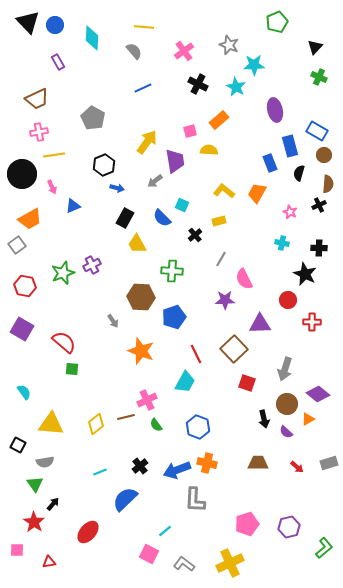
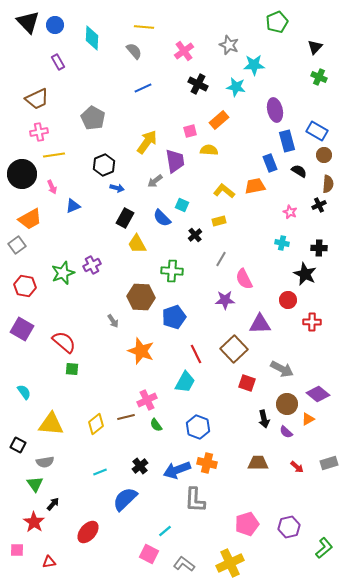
cyan star at (236, 87): rotated 18 degrees counterclockwise
blue rectangle at (290, 146): moved 3 px left, 5 px up
black semicircle at (299, 173): moved 2 px up; rotated 105 degrees clockwise
orange trapezoid at (257, 193): moved 2 px left, 7 px up; rotated 50 degrees clockwise
gray arrow at (285, 369): moved 3 px left; rotated 80 degrees counterclockwise
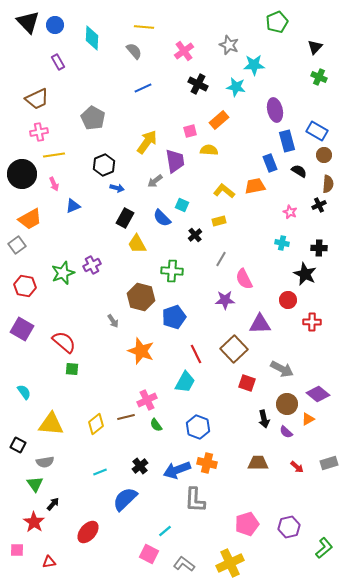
pink arrow at (52, 187): moved 2 px right, 3 px up
brown hexagon at (141, 297): rotated 12 degrees clockwise
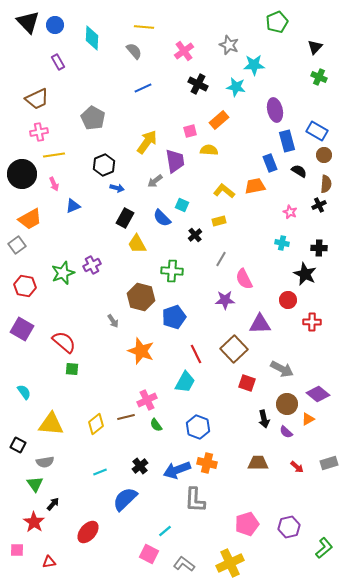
brown semicircle at (328, 184): moved 2 px left
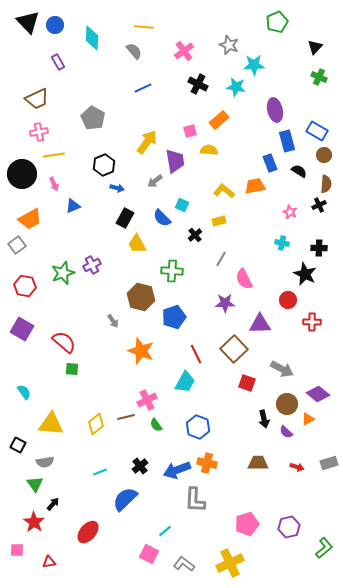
purple star at (225, 300): moved 3 px down
red arrow at (297, 467): rotated 24 degrees counterclockwise
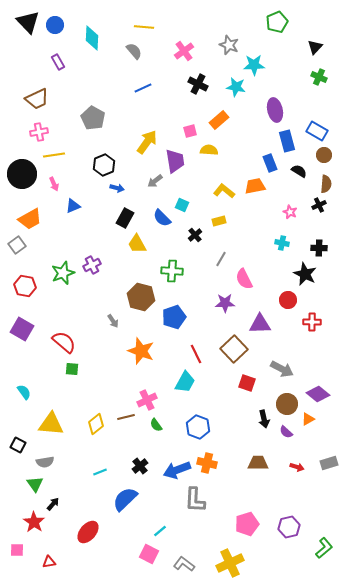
cyan line at (165, 531): moved 5 px left
